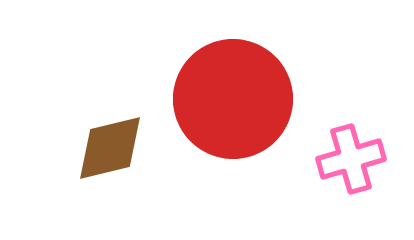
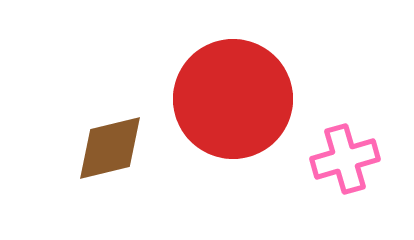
pink cross: moved 6 px left
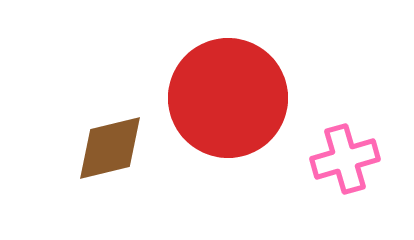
red circle: moved 5 px left, 1 px up
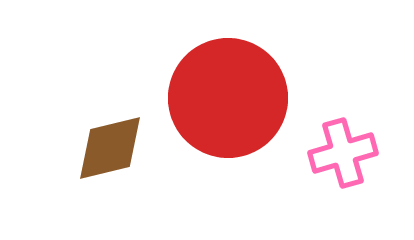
pink cross: moved 2 px left, 6 px up
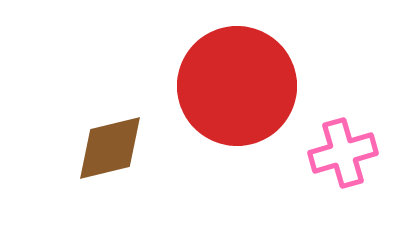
red circle: moved 9 px right, 12 px up
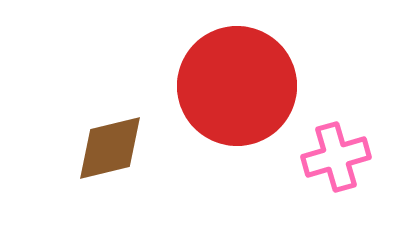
pink cross: moved 7 px left, 4 px down
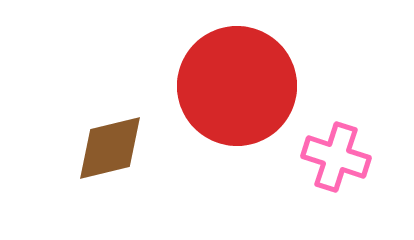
pink cross: rotated 34 degrees clockwise
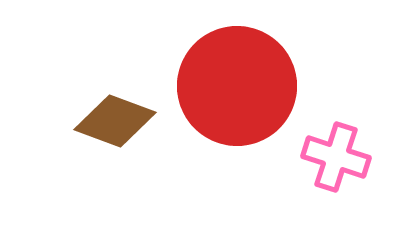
brown diamond: moved 5 px right, 27 px up; rotated 34 degrees clockwise
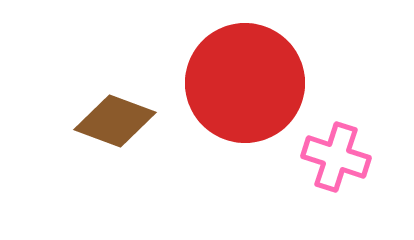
red circle: moved 8 px right, 3 px up
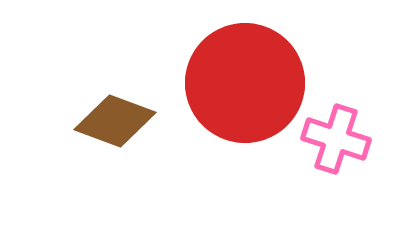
pink cross: moved 18 px up
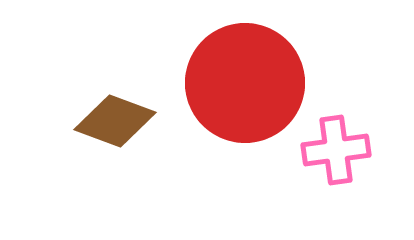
pink cross: moved 11 px down; rotated 26 degrees counterclockwise
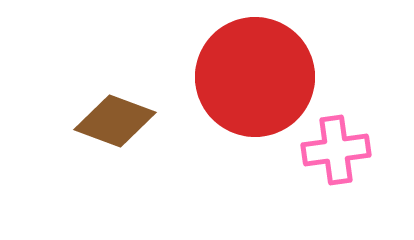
red circle: moved 10 px right, 6 px up
